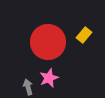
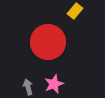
yellow rectangle: moved 9 px left, 24 px up
pink star: moved 5 px right, 6 px down
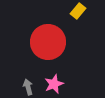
yellow rectangle: moved 3 px right
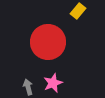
pink star: moved 1 px left, 1 px up
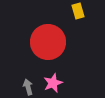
yellow rectangle: rotated 56 degrees counterclockwise
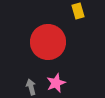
pink star: moved 3 px right
gray arrow: moved 3 px right
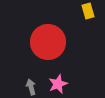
yellow rectangle: moved 10 px right
pink star: moved 2 px right, 1 px down
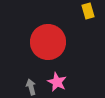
pink star: moved 1 px left, 2 px up; rotated 24 degrees counterclockwise
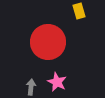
yellow rectangle: moved 9 px left
gray arrow: rotated 21 degrees clockwise
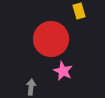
red circle: moved 3 px right, 3 px up
pink star: moved 6 px right, 11 px up
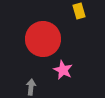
red circle: moved 8 px left
pink star: moved 1 px up
